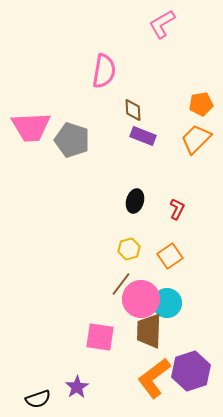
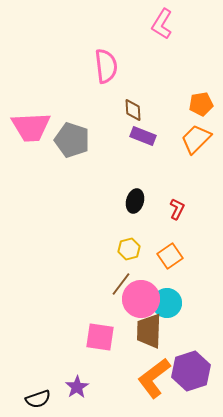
pink L-shape: rotated 28 degrees counterclockwise
pink semicircle: moved 2 px right, 5 px up; rotated 16 degrees counterclockwise
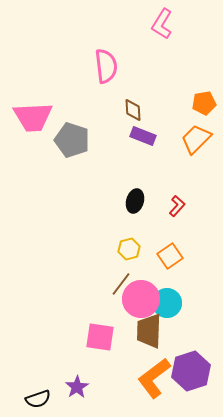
orange pentagon: moved 3 px right, 1 px up
pink trapezoid: moved 2 px right, 10 px up
red L-shape: moved 3 px up; rotated 15 degrees clockwise
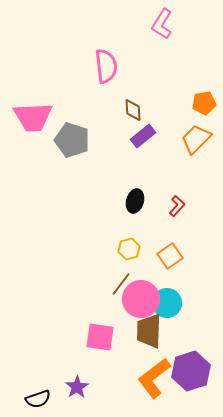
purple rectangle: rotated 60 degrees counterclockwise
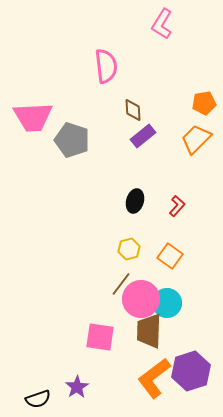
orange square: rotated 20 degrees counterclockwise
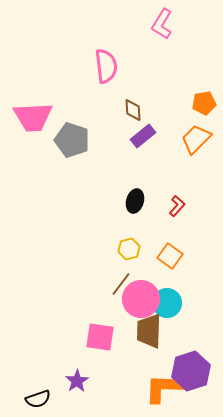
orange L-shape: moved 10 px right, 10 px down; rotated 39 degrees clockwise
purple star: moved 6 px up
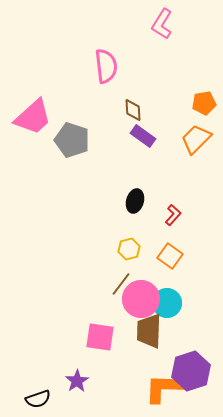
pink trapezoid: rotated 39 degrees counterclockwise
purple rectangle: rotated 75 degrees clockwise
red L-shape: moved 4 px left, 9 px down
